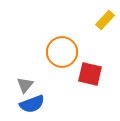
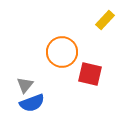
blue semicircle: moved 1 px up
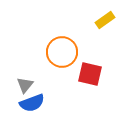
yellow rectangle: rotated 12 degrees clockwise
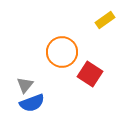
red square: rotated 20 degrees clockwise
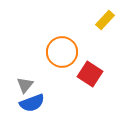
yellow rectangle: rotated 12 degrees counterclockwise
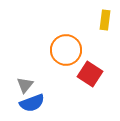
yellow rectangle: rotated 36 degrees counterclockwise
orange circle: moved 4 px right, 2 px up
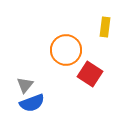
yellow rectangle: moved 7 px down
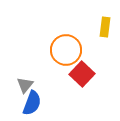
red square: moved 8 px left; rotated 10 degrees clockwise
blue semicircle: rotated 50 degrees counterclockwise
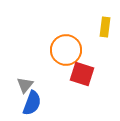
red square: rotated 25 degrees counterclockwise
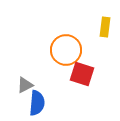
gray triangle: rotated 24 degrees clockwise
blue semicircle: moved 5 px right; rotated 15 degrees counterclockwise
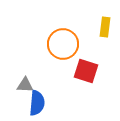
orange circle: moved 3 px left, 6 px up
red square: moved 4 px right, 3 px up
gray triangle: rotated 30 degrees clockwise
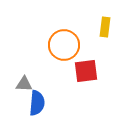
orange circle: moved 1 px right, 1 px down
red square: rotated 25 degrees counterclockwise
gray triangle: moved 1 px left, 1 px up
